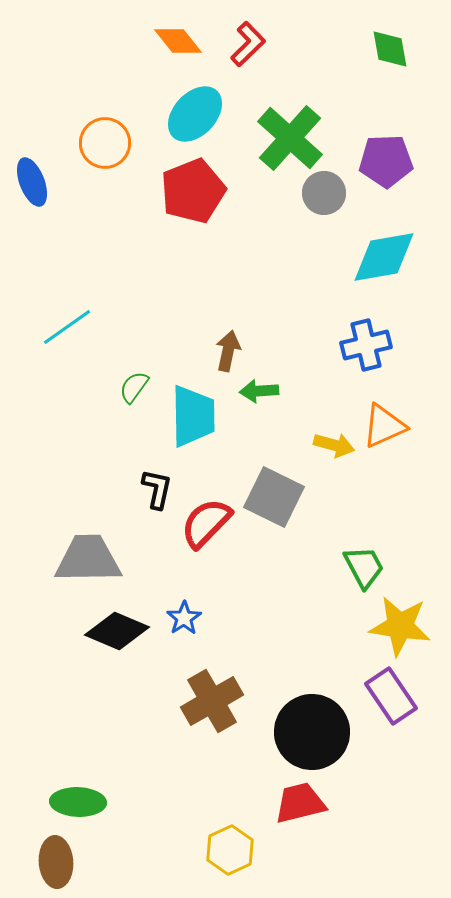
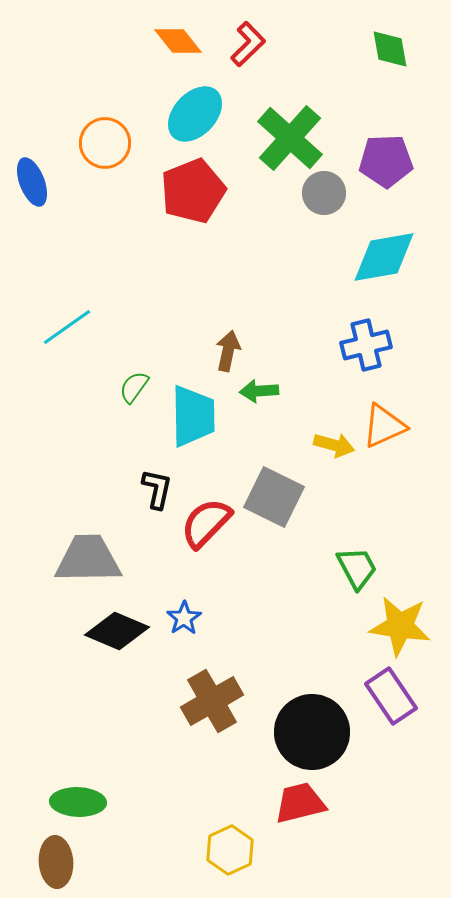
green trapezoid: moved 7 px left, 1 px down
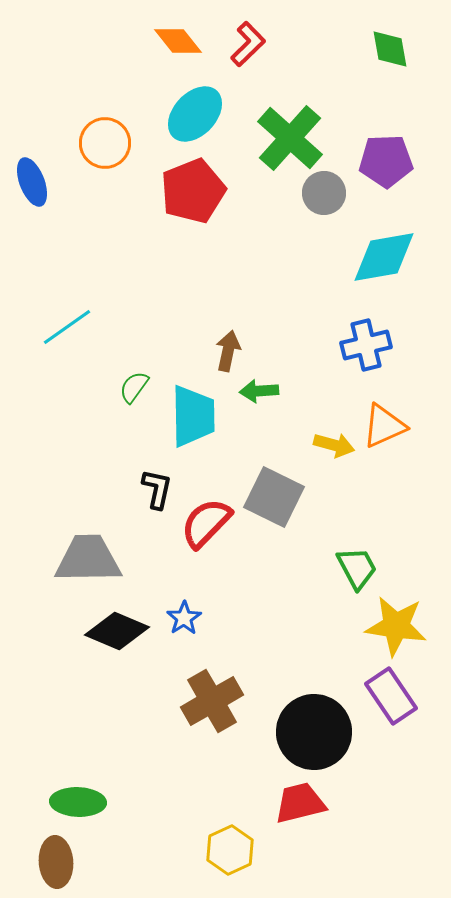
yellow star: moved 4 px left
black circle: moved 2 px right
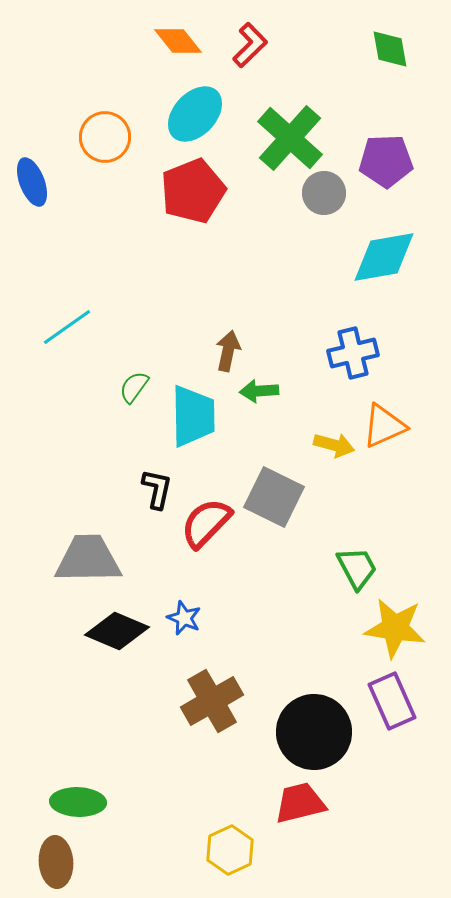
red L-shape: moved 2 px right, 1 px down
orange circle: moved 6 px up
blue cross: moved 13 px left, 8 px down
blue star: rotated 16 degrees counterclockwise
yellow star: moved 1 px left, 2 px down
purple rectangle: moved 1 px right, 5 px down; rotated 10 degrees clockwise
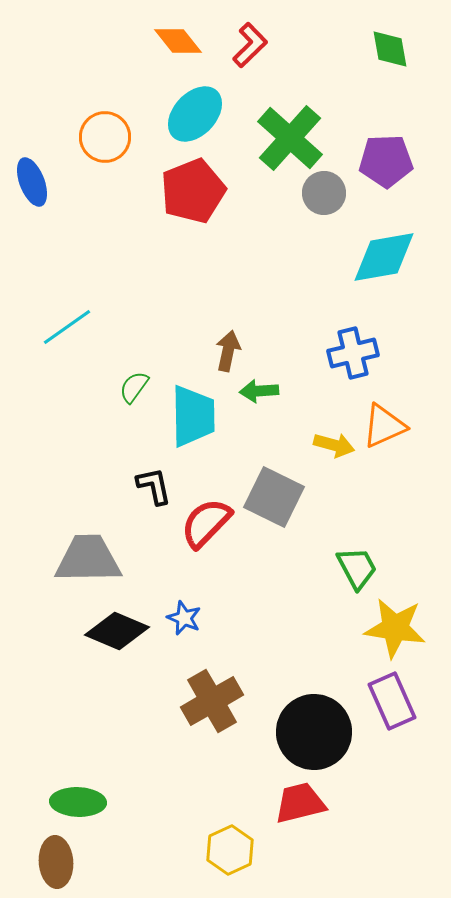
black L-shape: moved 3 px left, 3 px up; rotated 24 degrees counterclockwise
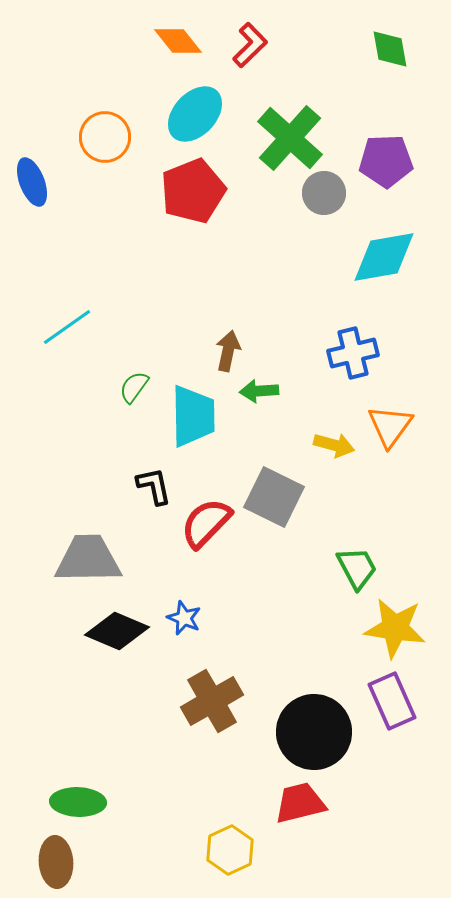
orange triangle: moved 6 px right; rotated 30 degrees counterclockwise
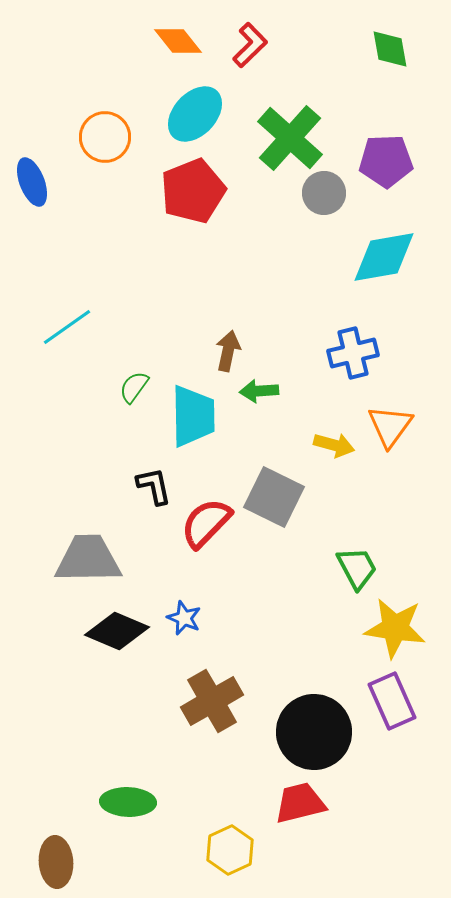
green ellipse: moved 50 px right
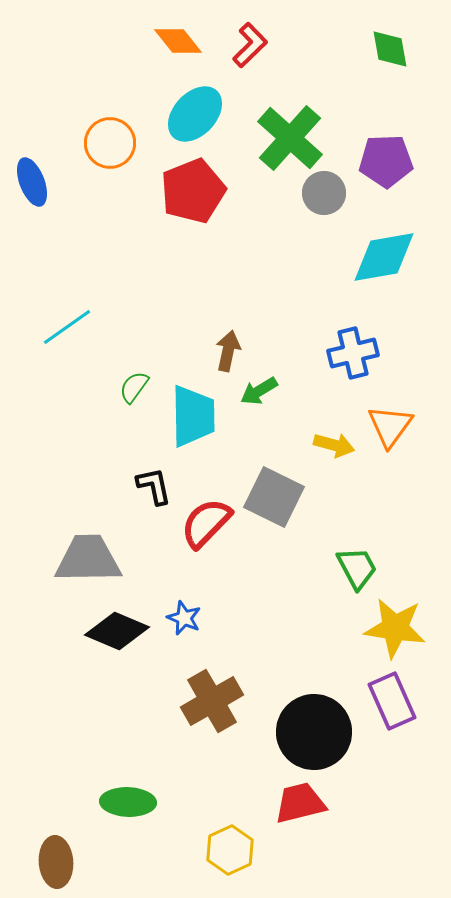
orange circle: moved 5 px right, 6 px down
green arrow: rotated 27 degrees counterclockwise
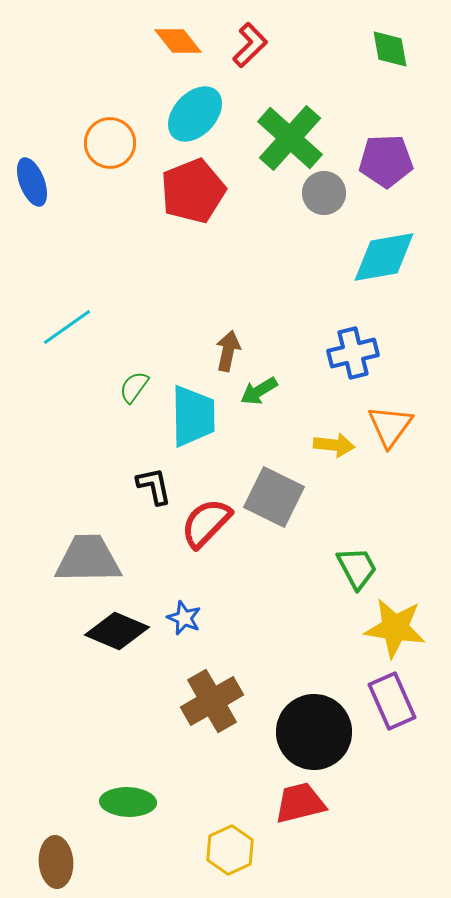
yellow arrow: rotated 9 degrees counterclockwise
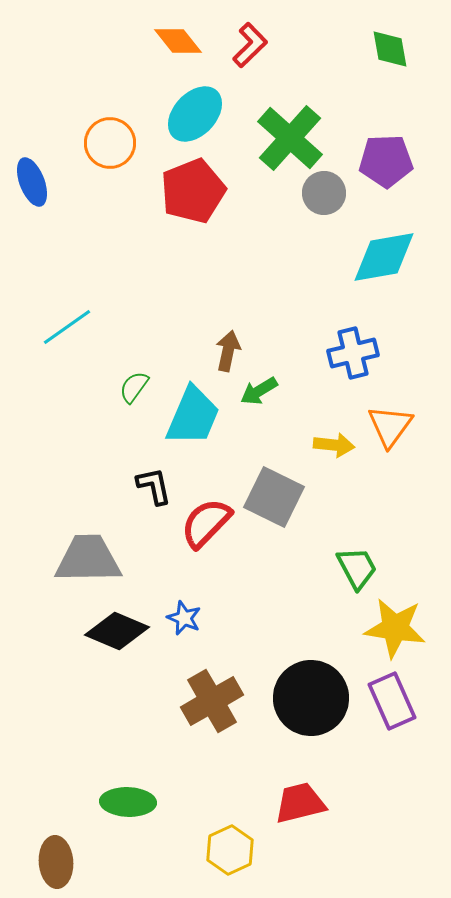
cyan trapezoid: rotated 24 degrees clockwise
black circle: moved 3 px left, 34 px up
